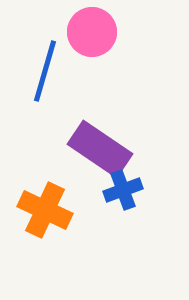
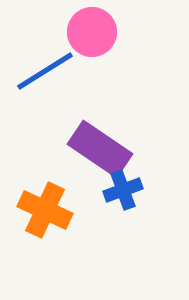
blue line: rotated 42 degrees clockwise
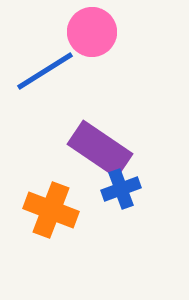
blue cross: moved 2 px left, 1 px up
orange cross: moved 6 px right; rotated 4 degrees counterclockwise
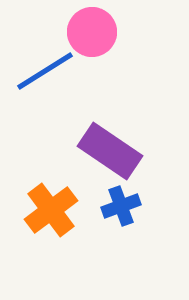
purple rectangle: moved 10 px right, 2 px down
blue cross: moved 17 px down
orange cross: rotated 32 degrees clockwise
